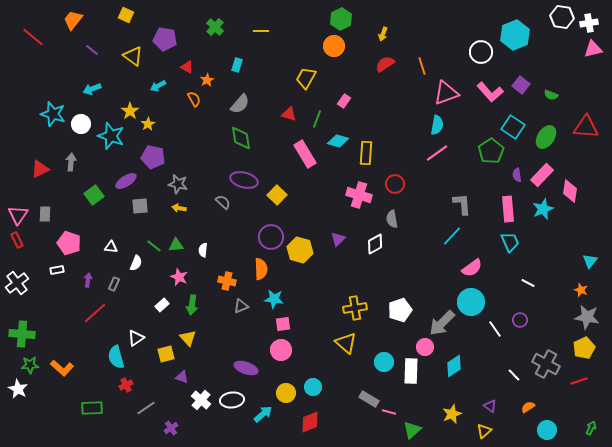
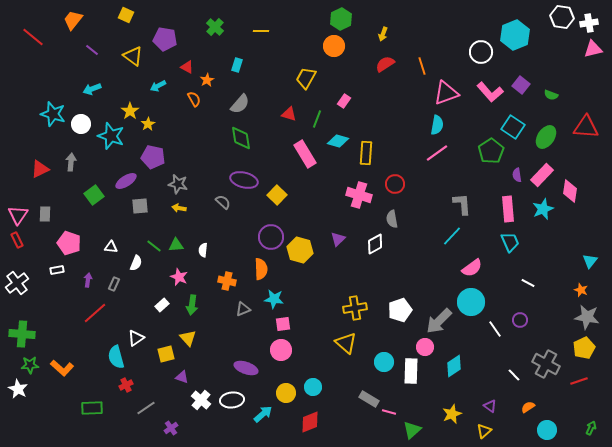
gray triangle at (241, 306): moved 2 px right, 3 px down
gray arrow at (442, 323): moved 3 px left, 2 px up
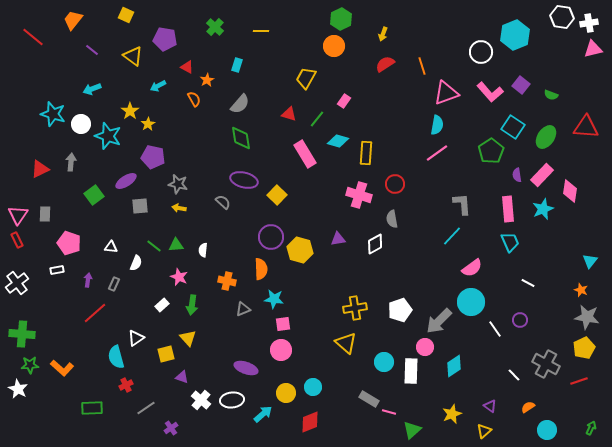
green line at (317, 119): rotated 18 degrees clockwise
cyan star at (111, 136): moved 3 px left
purple triangle at (338, 239): rotated 35 degrees clockwise
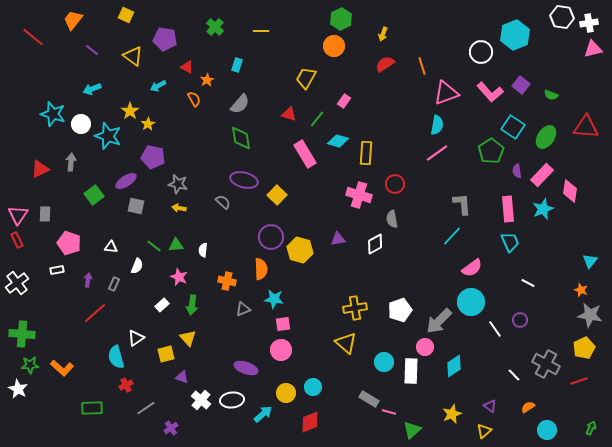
purple semicircle at (517, 175): moved 4 px up
gray square at (140, 206): moved 4 px left; rotated 18 degrees clockwise
white semicircle at (136, 263): moved 1 px right, 3 px down
gray star at (587, 317): moved 3 px right, 2 px up
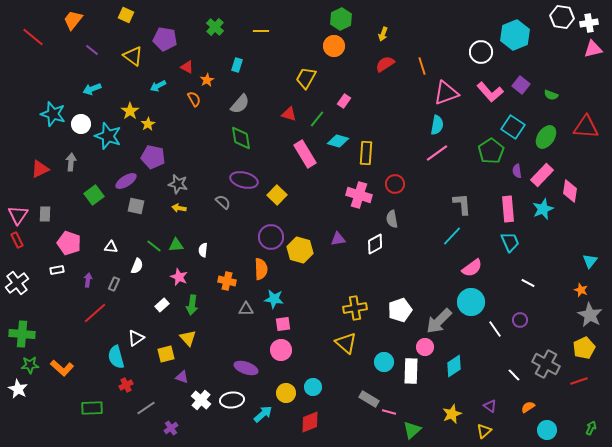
gray triangle at (243, 309): moved 3 px right; rotated 21 degrees clockwise
gray star at (590, 315): rotated 20 degrees clockwise
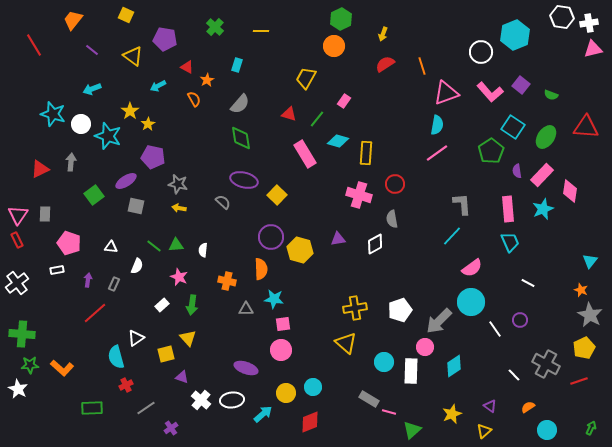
red line at (33, 37): moved 1 px right, 8 px down; rotated 20 degrees clockwise
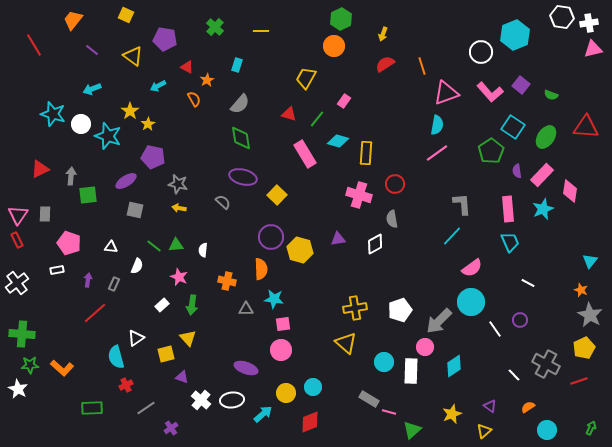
gray arrow at (71, 162): moved 14 px down
purple ellipse at (244, 180): moved 1 px left, 3 px up
green square at (94, 195): moved 6 px left; rotated 30 degrees clockwise
gray square at (136, 206): moved 1 px left, 4 px down
